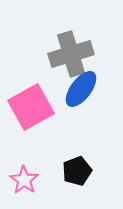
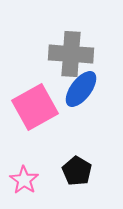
gray cross: rotated 21 degrees clockwise
pink square: moved 4 px right
black pentagon: rotated 20 degrees counterclockwise
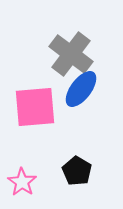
gray cross: rotated 33 degrees clockwise
pink square: rotated 24 degrees clockwise
pink star: moved 2 px left, 2 px down
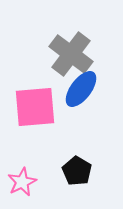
pink star: rotated 12 degrees clockwise
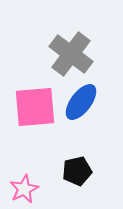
blue ellipse: moved 13 px down
black pentagon: rotated 28 degrees clockwise
pink star: moved 2 px right, 7 px down
